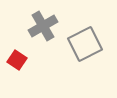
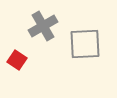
gray square: rotated 24 degrees clockwise
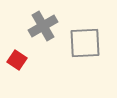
gray square: moved 1 px up
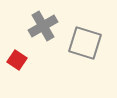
gray square: rotated 20 degrees clockwise
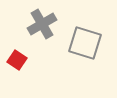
gray cross: moved 1 px left, 2 px up
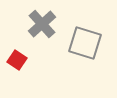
gray cross: rotated 12 degrees counterclockwise
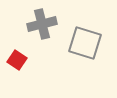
gray cross: rotated 28 degrees clockwise
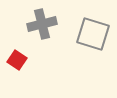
gray square: moved 8 px right, 9 px up
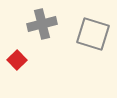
red square: rotated 12 degrees clockwise
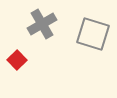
gray cross: rotated 16 degrees counterclockwise
